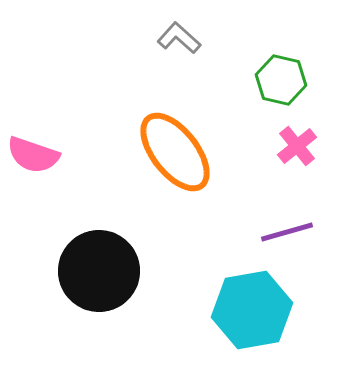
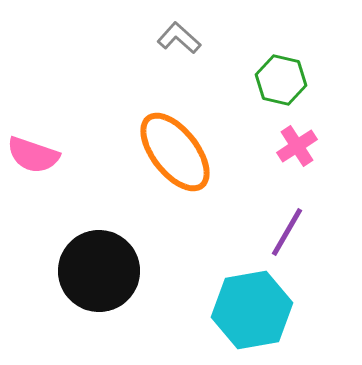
pink cross: rotated 6 degrees clockwise
purple line: rotated 44 degrees counterclockwise
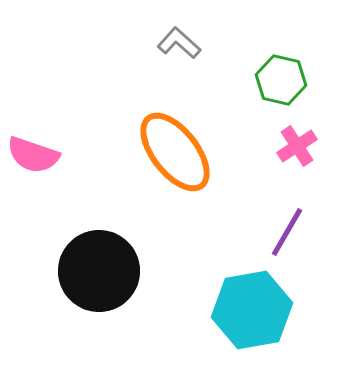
gray L-shape: moved 5 px down
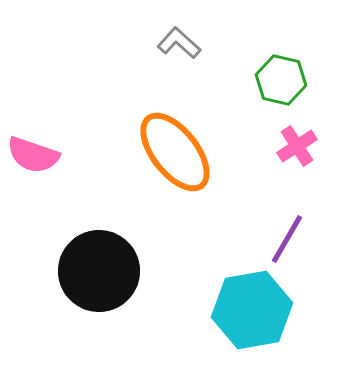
purple line: moved 7 px down
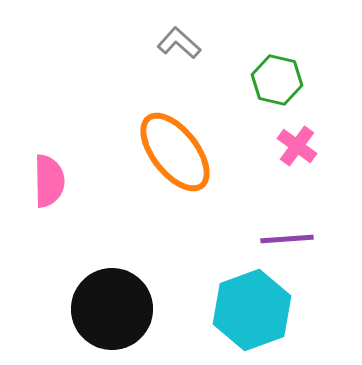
green hexagon: moved 4 px left
pink cross: rotated 21 degrees counterclockwise
pink semicircle: moved 16 px right, 26 px down; rotated 110 degrees counterclockwise
purple line: rotated 56 degrees clockwise
black circle: moved 13 px right, 38 px down
cyan hexagon: rotated 10 degrees counterclockwise
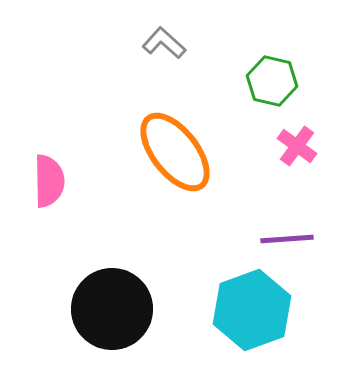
gray L-shape: moved 15 px left
green hexagon: moved 5 px left, 1 px down
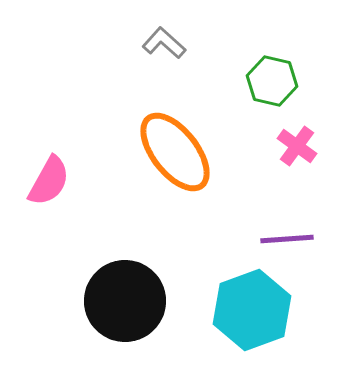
pink semicircle: rotated 30 degrees clockwise
black circle: moved 13 px right, 8 px up
